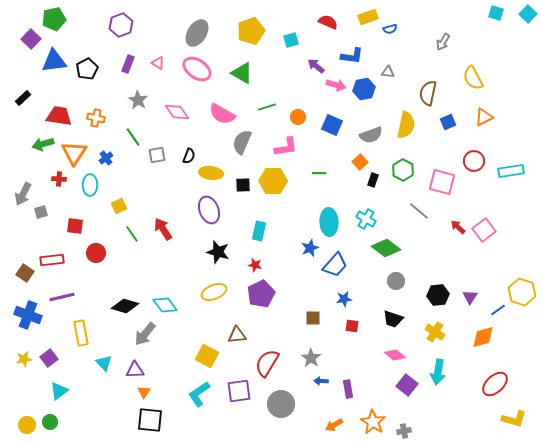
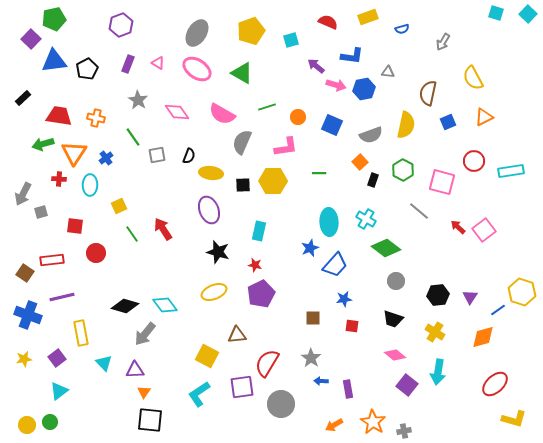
blue semicircle at (390, 29): moved 12 px right
purple square at (49, 358): moved 8 px right
purple square at (239, 391): moved 3 px right, 4 px up
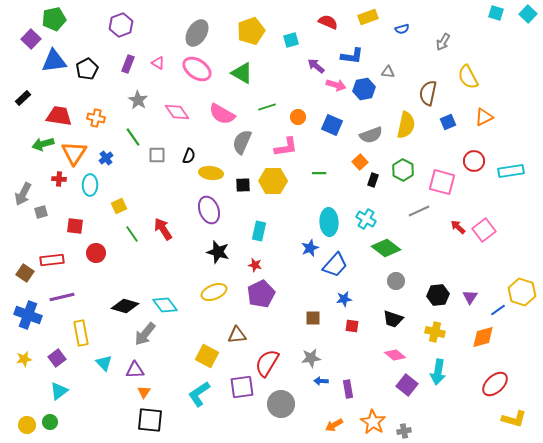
yellow semicircle at (473, 78): moved 5 px left, 1 px up
gray square at (157, 155): rotated 12 degrees clockwise
gray line at (419, 211): rotated 65 degrees counterclockwise
yellow cross at (435, 332): rotated 18 degrees counterclockwise
gray star at (311, 358): rotated 30 degrees clockwise
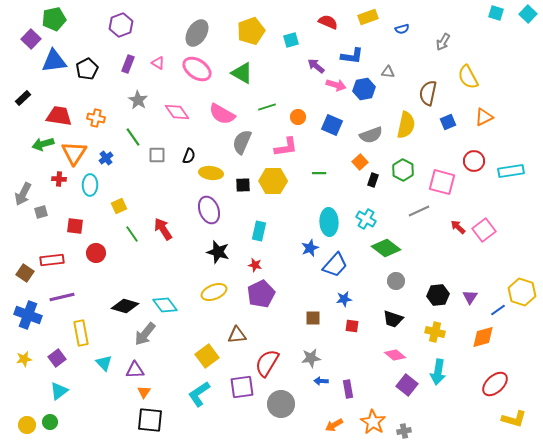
yellow square at (207, 356): rotated 25 degrees clockwise
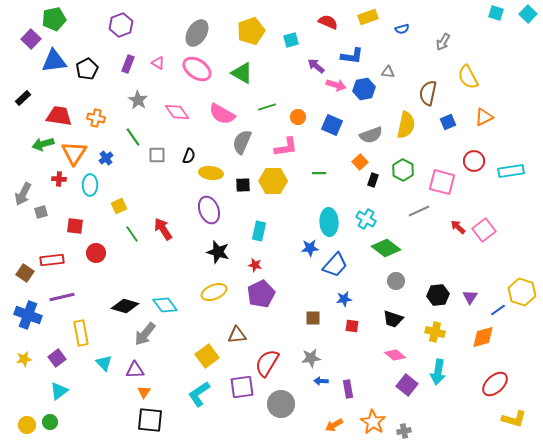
blue star at (310, 248): rotated 18 degrees clockwise
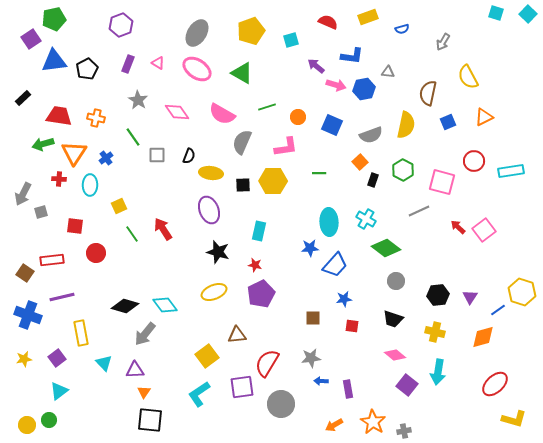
purple square at (31, 39): rotated 12 degrees clockwise
green circle at (50, 422): moved 1 px left, 2 px up
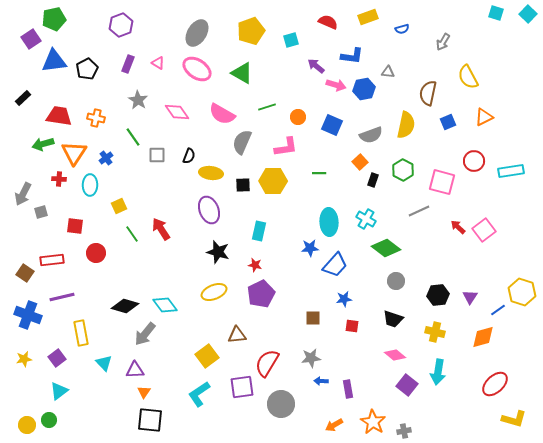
red arrow at (163, 229): moved 2 px left
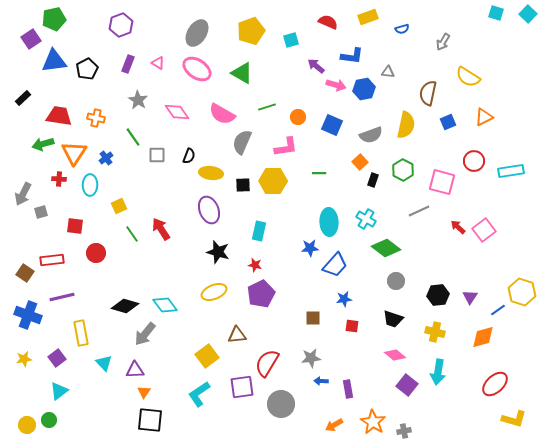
yellow semicircle at (468, 77): rotated 30 degrees counterclockwise
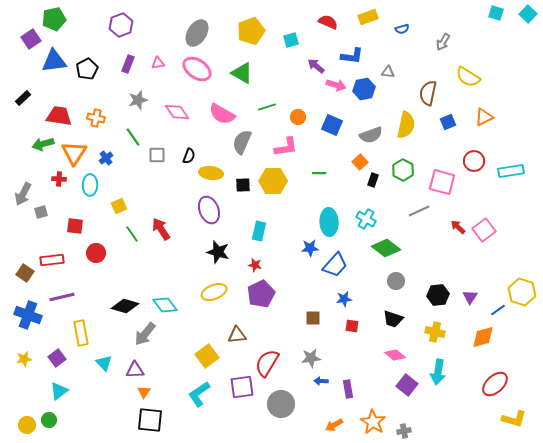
pink triangle at (158, 63): rotated 40 degrees counterclockwise
gray star at (138, 100): rotated 24 degrees clockwise
